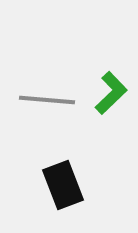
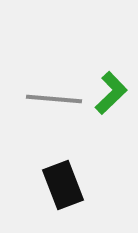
gray line: moved 7 px right, 1 px up
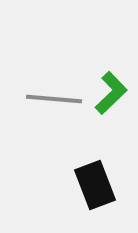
black rectangle: moved 32 px right
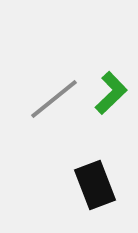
gray line: rotated 44 degrees counterclockwise
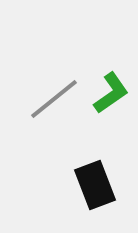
green L-shape: rotated 9 degrees clockwise
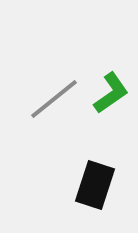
black rectangle: rotated 39 degrees clockwise
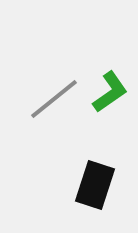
green L-shape: moved 1 px left, 1 px up
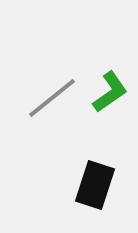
gray line: moved 2 px left, 1 px up
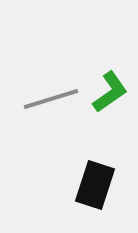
gray line: moved 1 px left, 1 px down; rotated 22 degrees clockwise
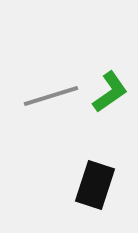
gray line: moved 3 px up
